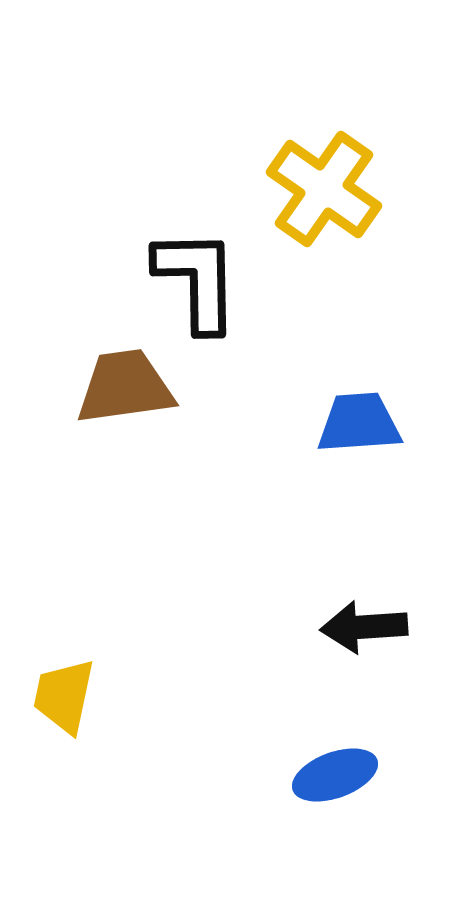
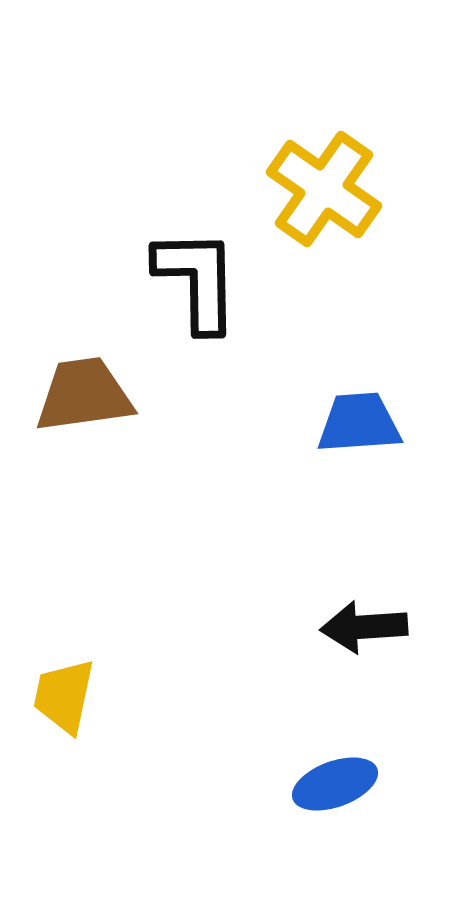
brown trapezoid: moved 41 px left, 8 px down
blue ellipse: moved 9 px down
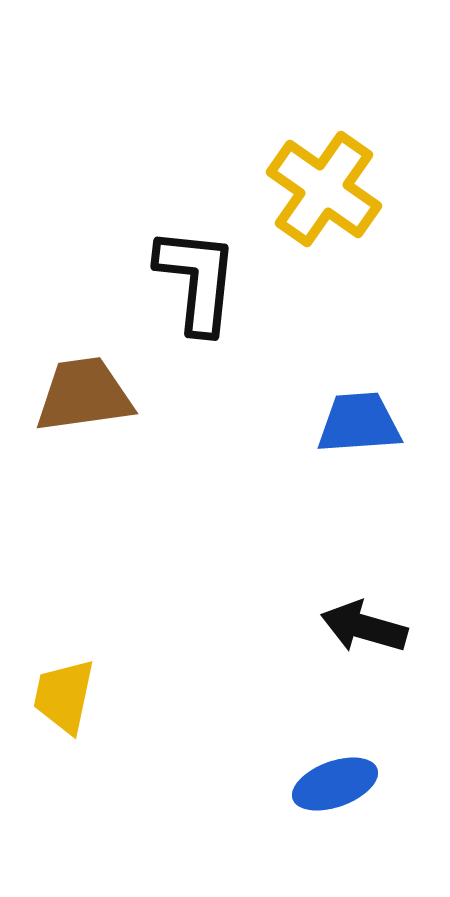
black L-shape: rotated 7 degrees clockwise
black arrow: rotated 20 degrees clockwise
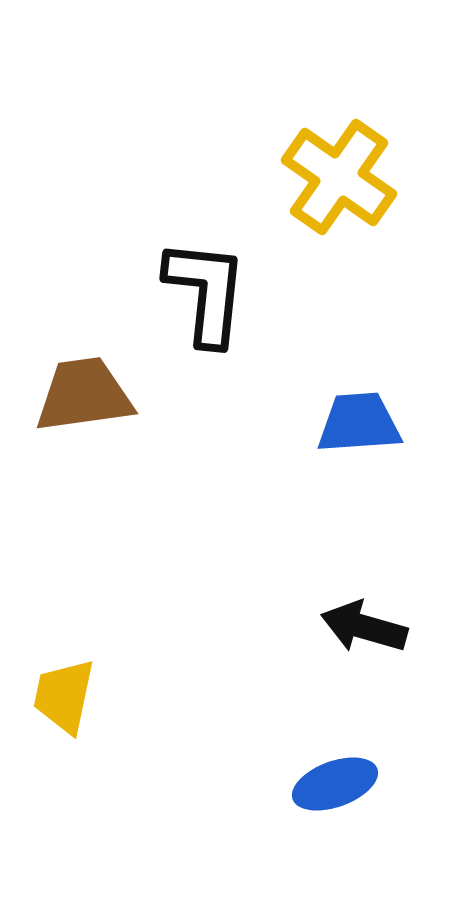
yellow cross: moved 15 px right, 12 px up
black L-shape: moved 9 px right, 12 px down
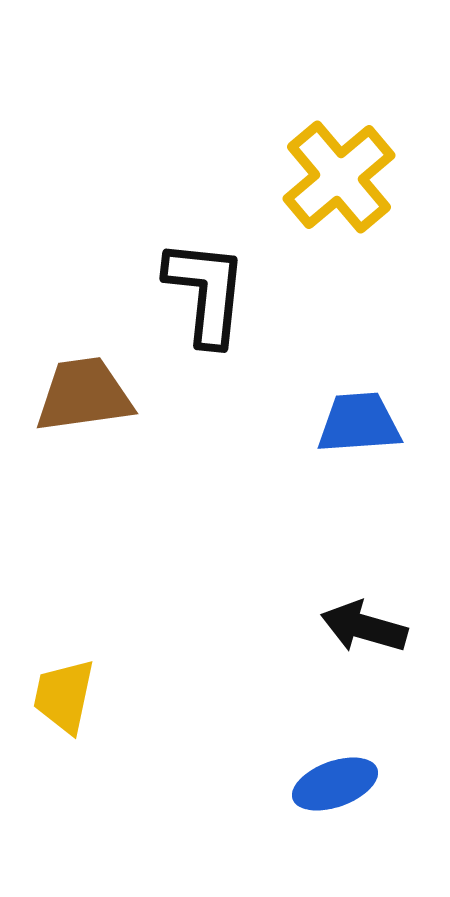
yellow cross: rotated 15 degrees clockwise
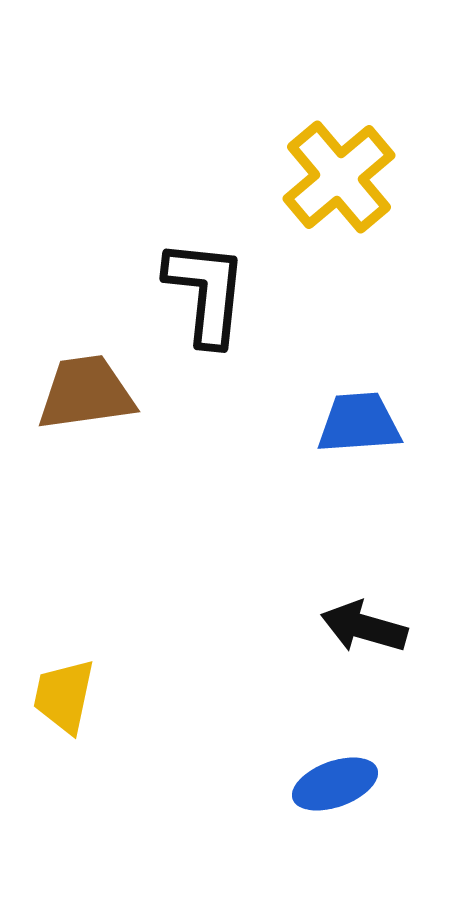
brown trapezoid: moved 2 px right, 2 px up
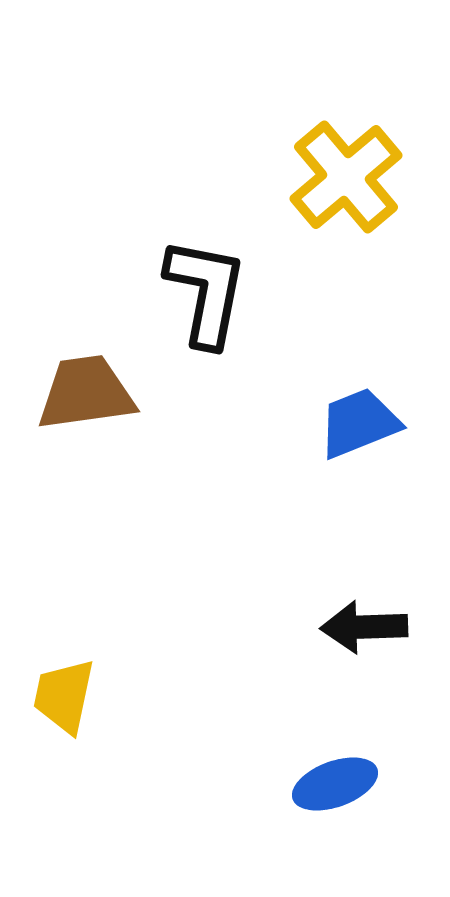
yellow cross: moved 7 px right
black L-shape: rotated 5 degrees clockwise
blue trapezoid: rotated 18 degrees counterclockwise
black arrow: rotated 18 degrees counterclockwise
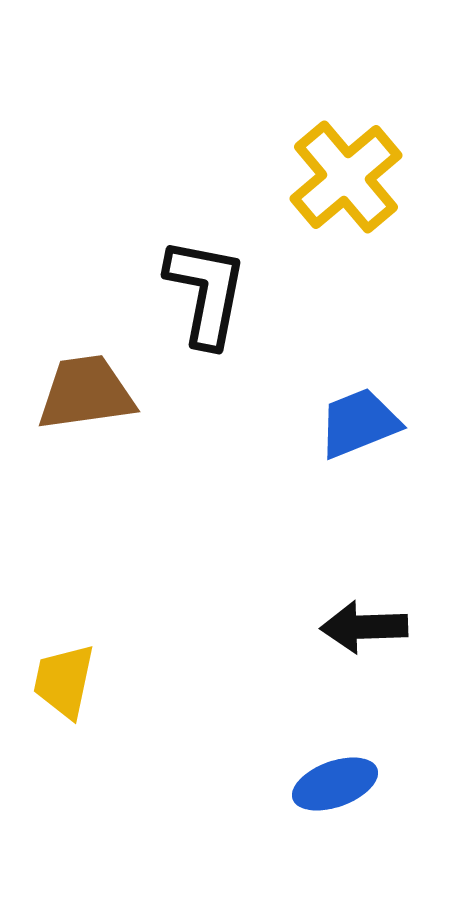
yellow trapezoid: moved 15 px up
